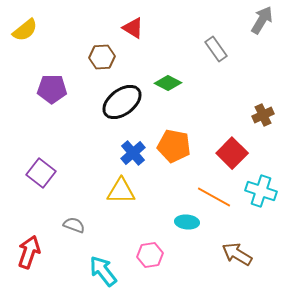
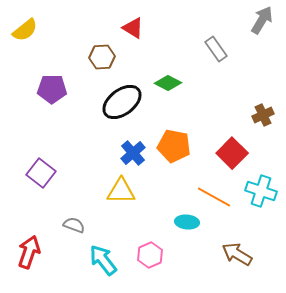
pink hexagon: rotated 15 degrees counterclockwise
cyan arrow: moved 11 px up
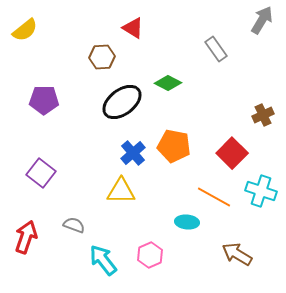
purple pentagon: moved 8 px left, 11 px down
red arrow: moved 3 px left, 15 px up
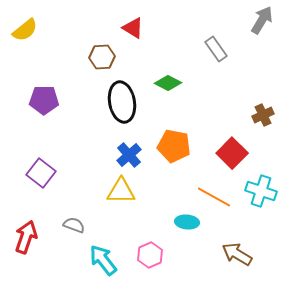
black ellipse: rotated 63 degrees counterclockwise
blue cross: moved 4 px left, 2 px down
